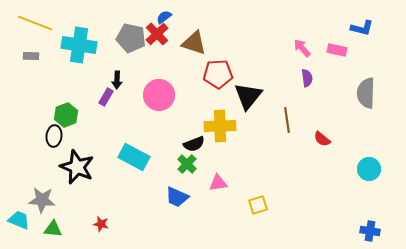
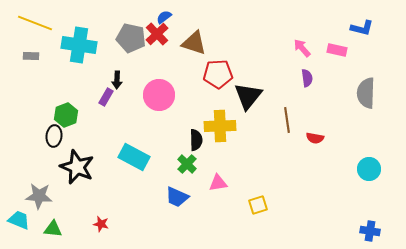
red semicircle: moved 7 px left, 1 px up; rotated 30 degrees counterclockwise
black semicircle: moved 2 px right, 4 px up; rotated 70 degrees counterclockwise
gray star: moved 3 px left, 4 px up
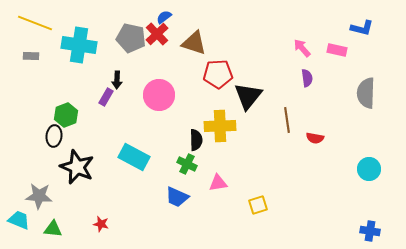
green cross: rotated 18 degrees counterclockwise
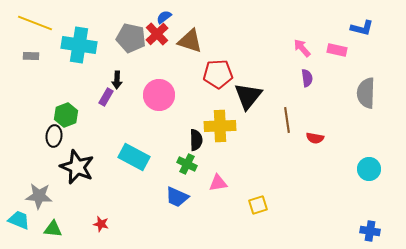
brown triangle: moved 4 px left, 2 px up
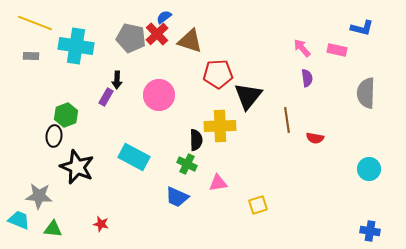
cyan cross: moved 3 px left, 1 px down
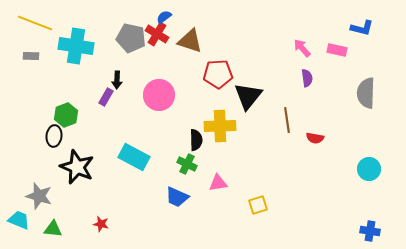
red cross: rotated 15 degrees counterclockwise
gray star: rotated 12 degrees clockwise
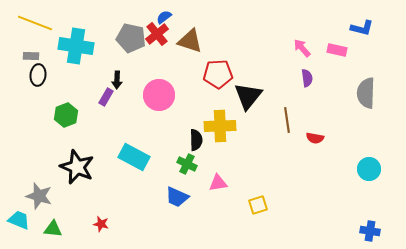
red cross: rotated 20 degrees clockwise
black ellipse: moved 16 px left, 61 px up
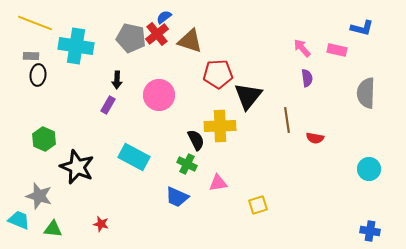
purple rectangle: moved 2 px right, 8 px down
green hexagon: moved 22 px left, 24 px down; rotated 15 degrees counterclockwise
black semicircle: rotated 25 degrees counterclockwise
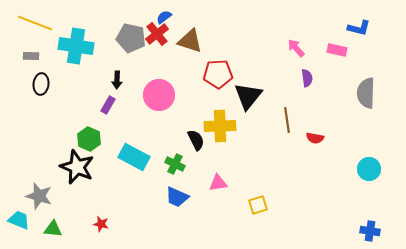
blue L-shape: moved 3 px left
pink arrow: moved 6 px left
black ellipse: moved 3 px right, 9 px down
green hexagon: moved 45 px right
green cross: moved 12 px left
